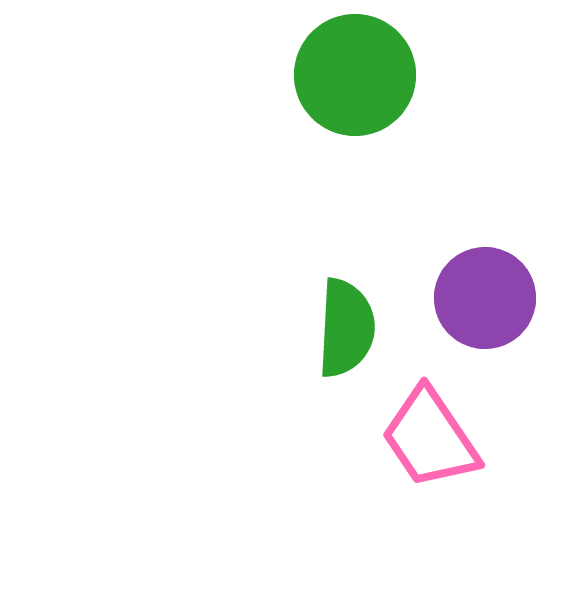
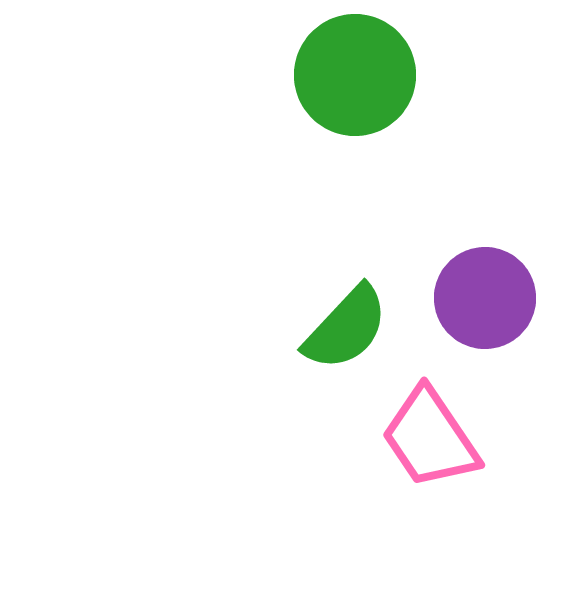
green semicircle: rotated 40 degrees clockwise
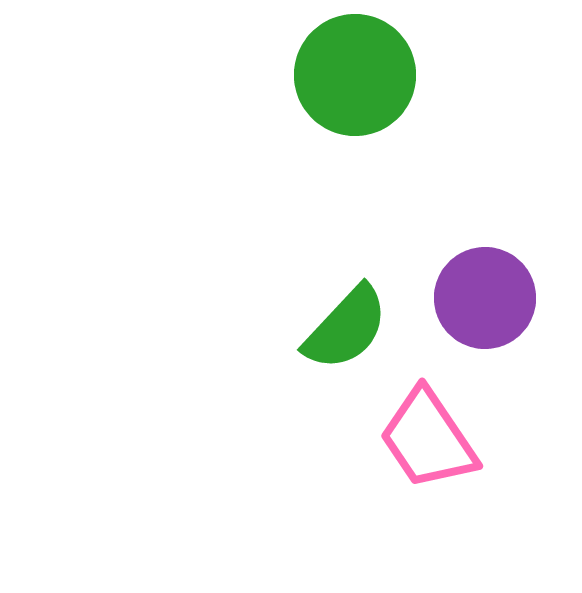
pink trapezoid: moved 2 px left, 1 px down
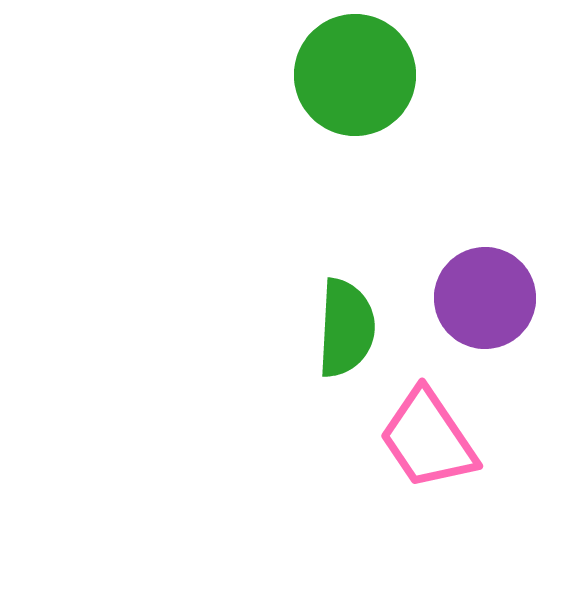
green semicircle: rotated 40 degrees counterclockwise
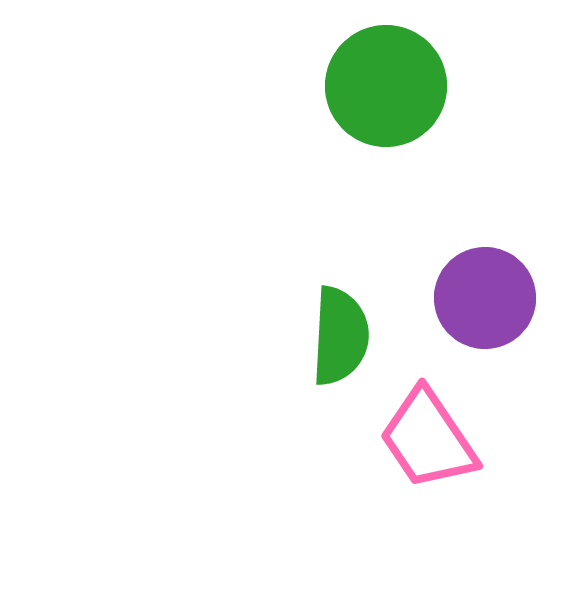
green circle: moved 31 px right, 11 px down
green semicircle: moved 6 px left, 8 px down
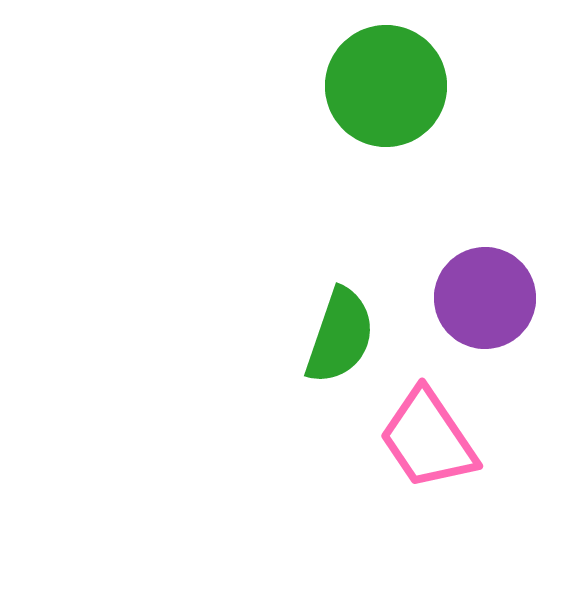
green semicircle: rotated 16 degrees clockwise
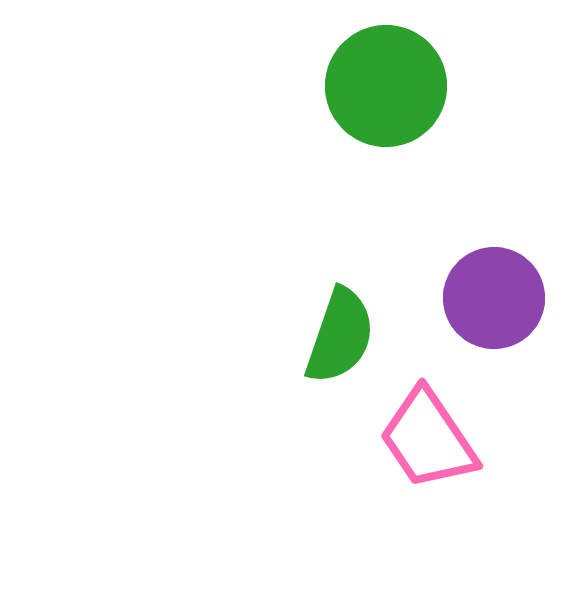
purple circle: moved 9 px right
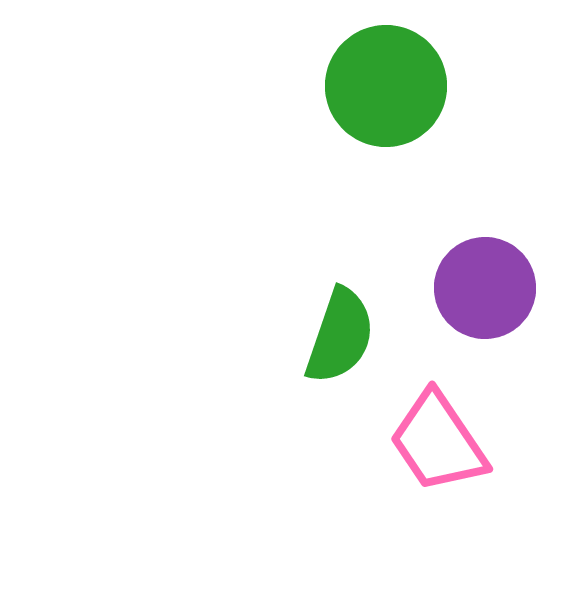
purple circle: moved 9 px left, 10 px up
pink trapezoid: moved 10 px right, 3 px down
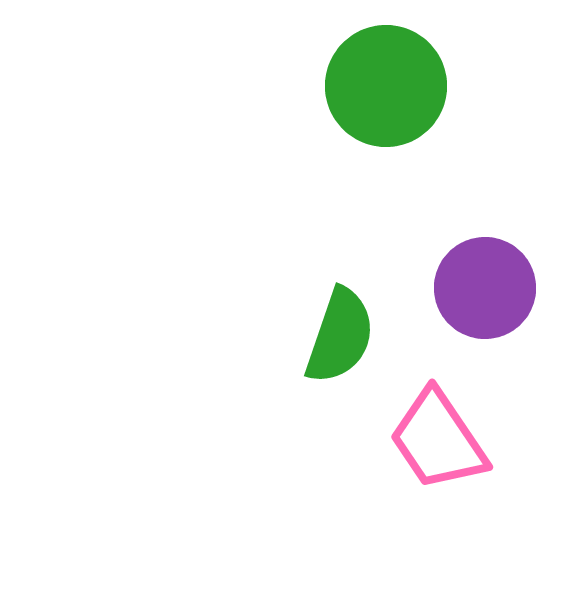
pink trapezoid: moved 2 px up
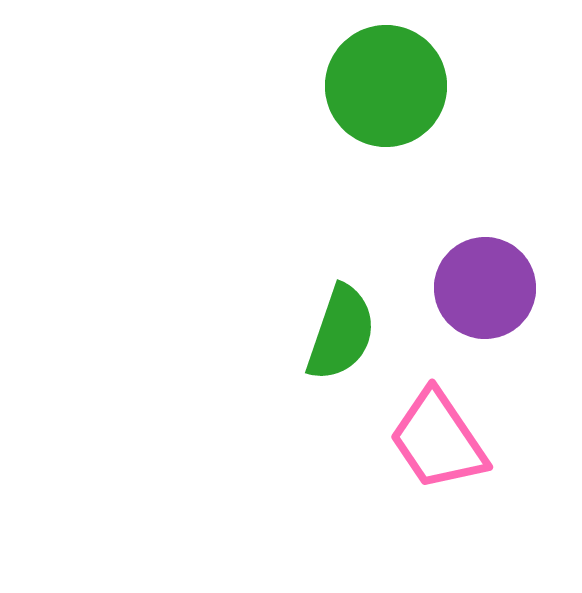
green semicircle: moved 1 px right, 3 px up
